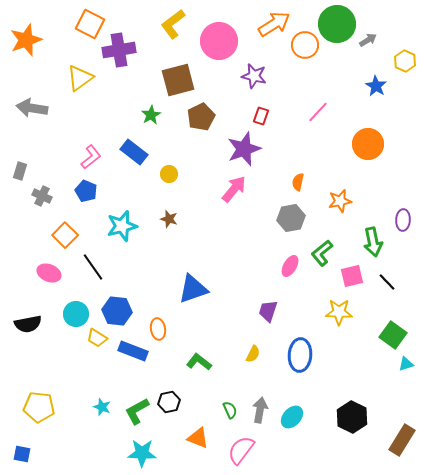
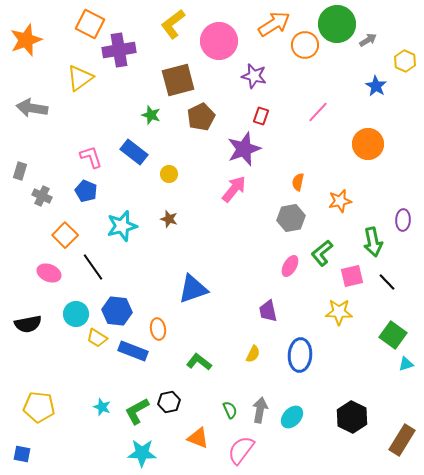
green star at (151, 115): rotated 24 degrees counterclockwise
pink L-shape at (91, 157): rotated 70 degrees counterclockwise
purple trapezoid at (268, 311): rotated 30 degrees counterclockwise
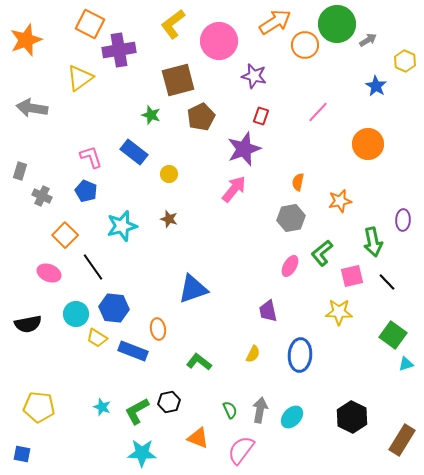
orange arrow at (274, 24): moved 1 px right, 2 px up
blue hexagon at (117, 311): moved 3 px left, 3 px up
